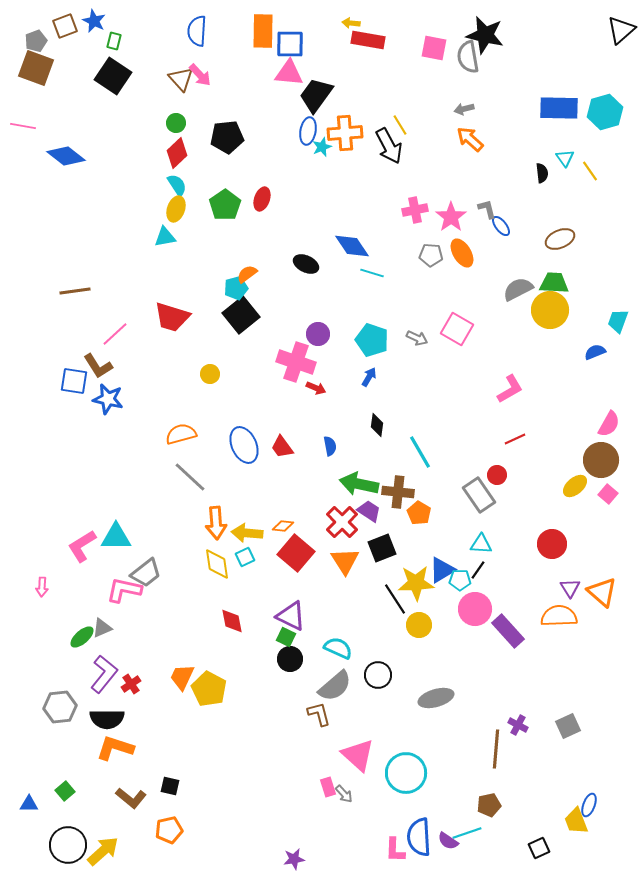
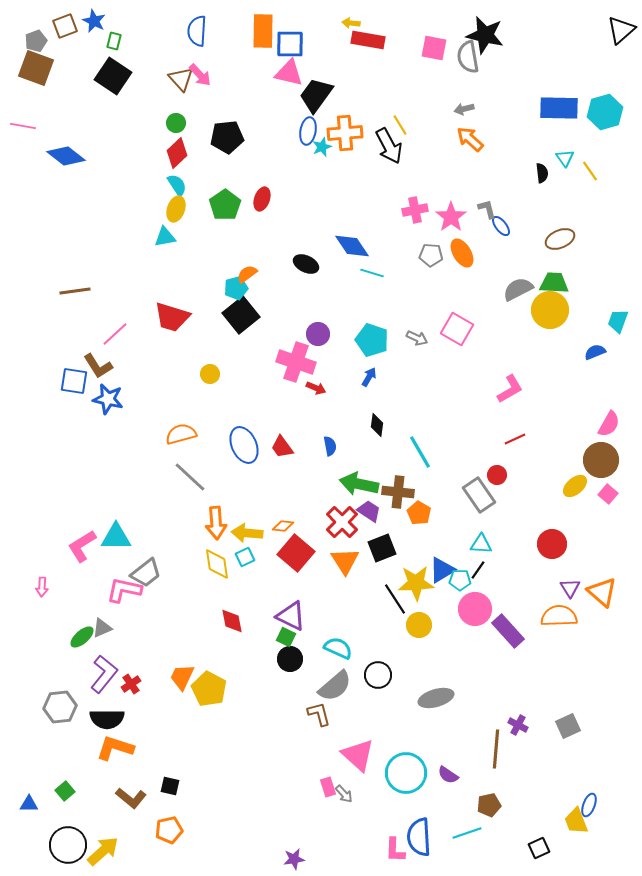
pink triangle at (289, 73): rotated 8 degrees clockwise
purple semicircle at (448, 841): moved 66 px up
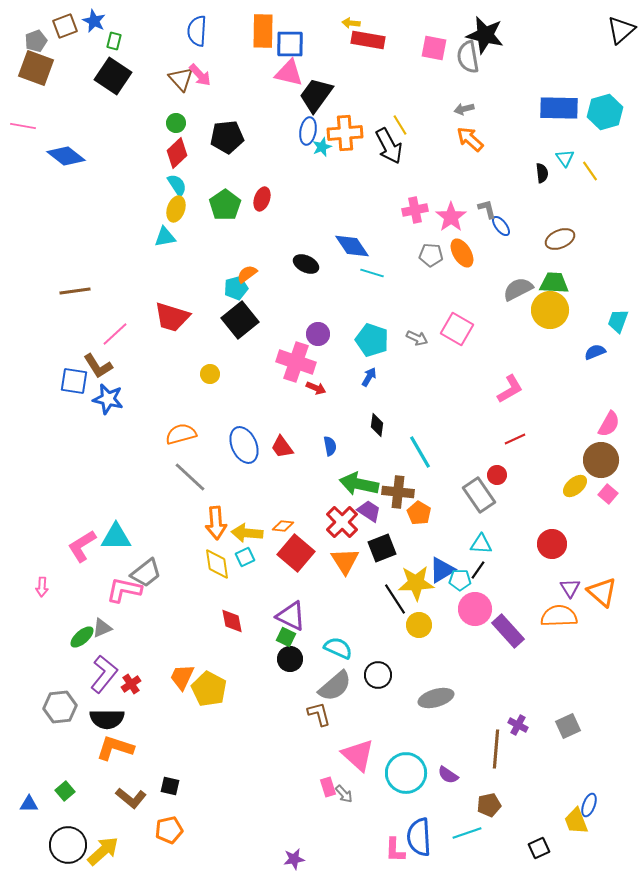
black square at (241, 315): moved 1 px left, 5 px down
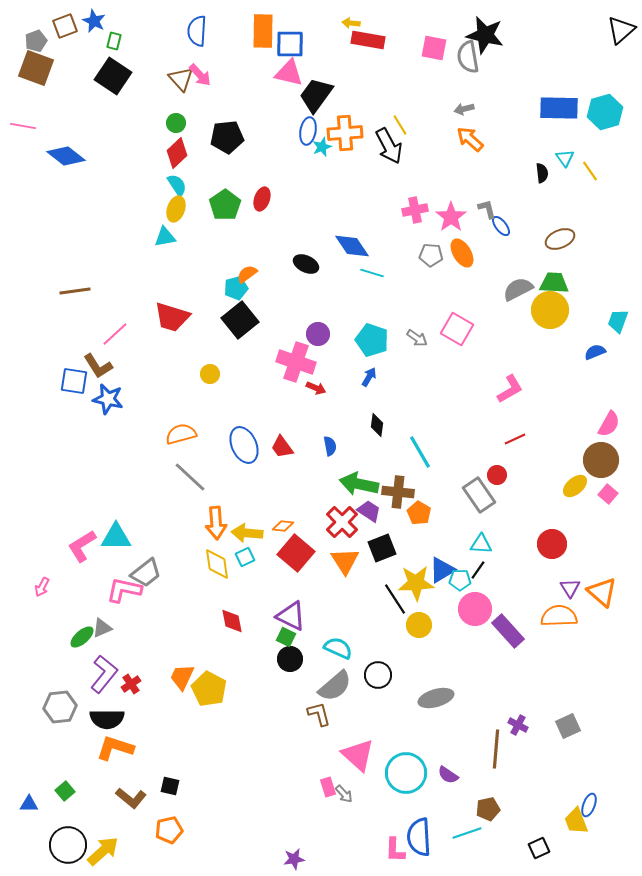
gray arrow at (417, 338): rotated 10 degrees clockwise
pink arrow at (42, 587): rotated 24 degrees clockwise
brown pentagon at (489, 805): moved 1 px left, 4 px down
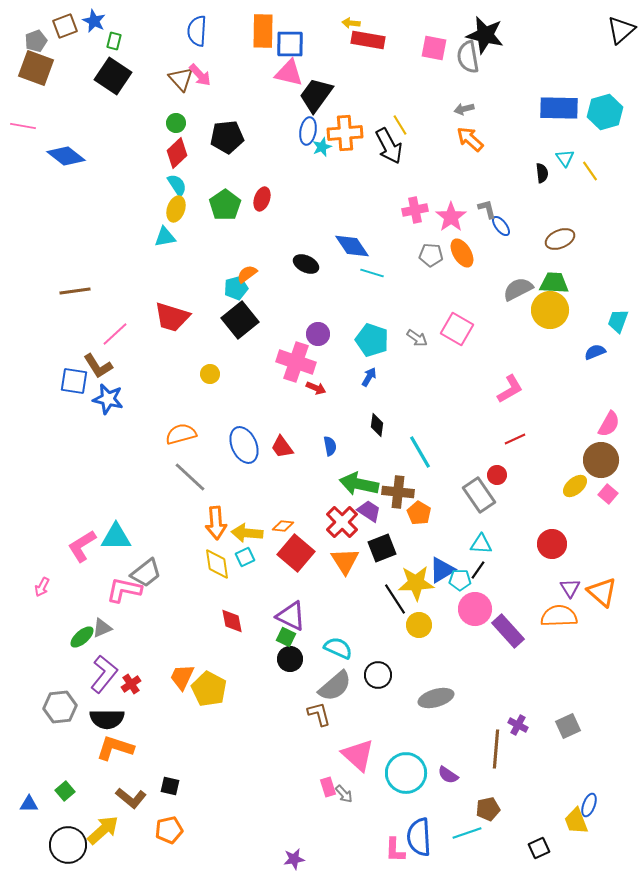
yellow arrow at (103, 851): moved 21 px up
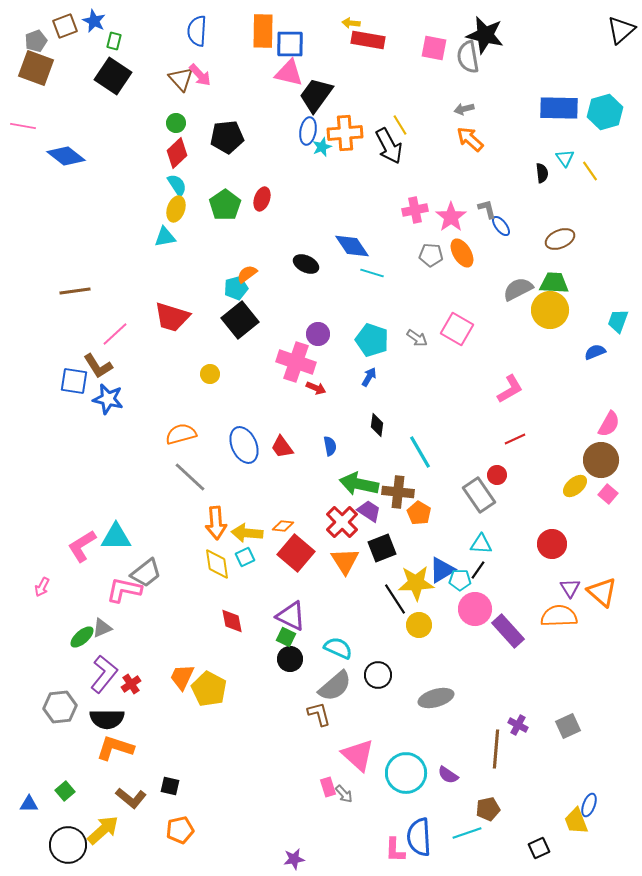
orange pentagon at (169, 830): moved 11 px right
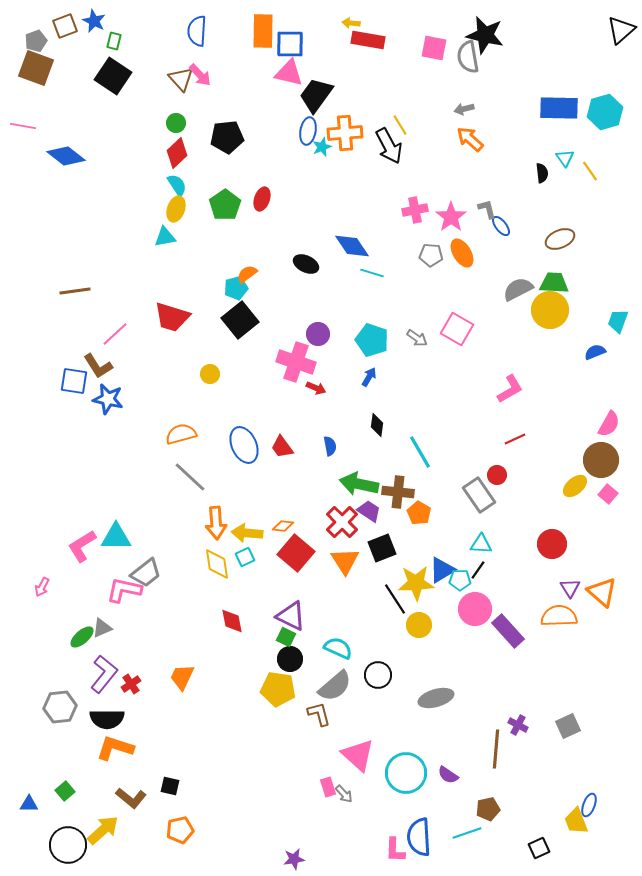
yellow pentagon at (209, 689): moved 69 px right; rotated 20 degrees counterclockwise
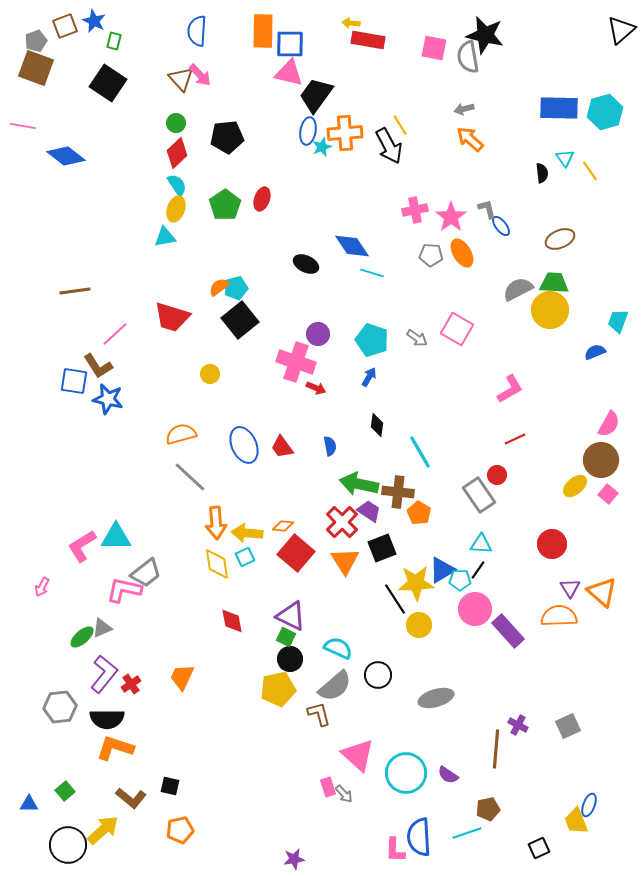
black square at (113, 76): moved 5 px left, 7 px down
orange semicircle at (247, 274): moved 28 px left, 13 px down
yellow pentagon at (278, 689): rotated 20 degrees counterclockwise
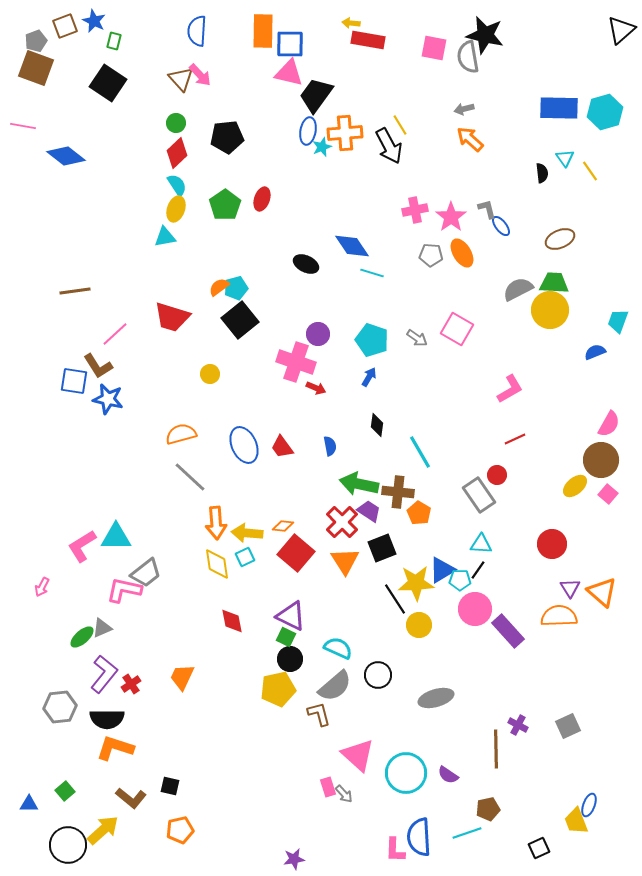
brown line at (496, 749): rotated 6 degrees counterclockwise
